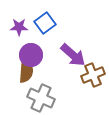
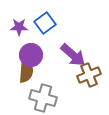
brown cross: moved 4 px left
gray cross: moved 2 px right; rotated 8 degrees counterclockwise
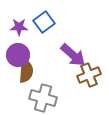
blue square: moved 1 px left, 1 px up
purple circle: moved 13 px left
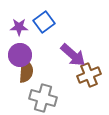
purple circle: moved 2 px right
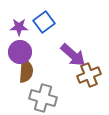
purple circle: moved 3 px up
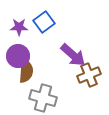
purple circle: moved 2 px left, 4 px down
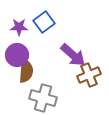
purple circle: moved 1 px left, 1 px up
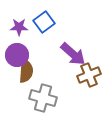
purple arrow: moved 1 px up
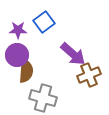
purple star: moved 1 px left, 3 px down
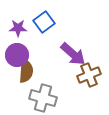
purple star: moved 2 px up
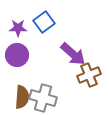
brown semicircle: moved 4 px left, 26 px down
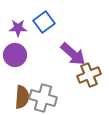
purple circle: moved 2 px left
